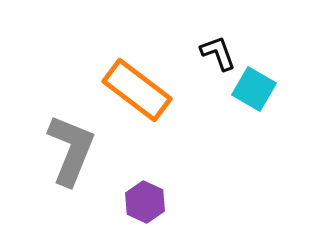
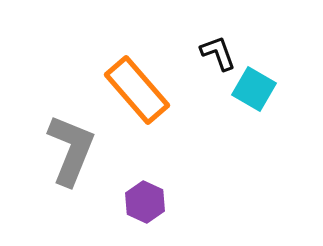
orange rectangle: rotated 12 degrees clockwise
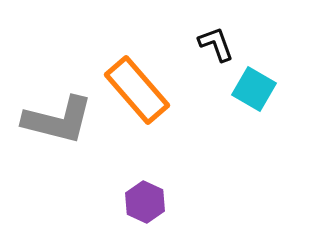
black L-shape: moved 2 px left, 9 px up
gray L-shape: moved 13 px left, 30 px up; rotated 82 degrees clockwise
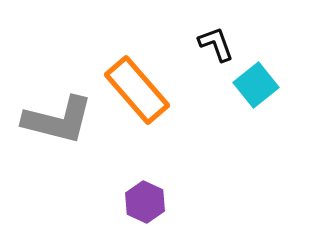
cyan square: moved 2 px right, 4 px up; rotated 21 degrees clockwise
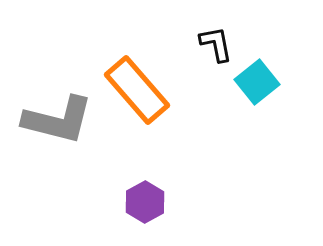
black L-shape: rotated 9 degrees clockwise
cyan square: moved 1 px right, 3 px up
purple hexagon: rotated 6 degrees clockwise
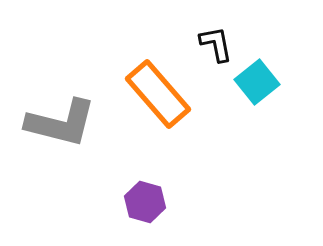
orange rectangle: moved 21 px right, 4 px down
gray L-shape: moved 3 px right, 3 px down
purple hexagon: rotated 15 degrees counterclockwise
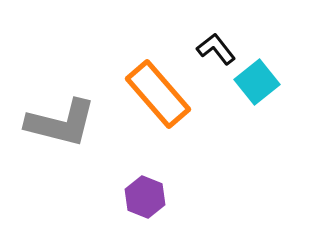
black L-shape: moved 5 px down; rotated 27 degrees counterclockwise
purple hexagon: moved 5 px up; rotated 6 degrees clockwise
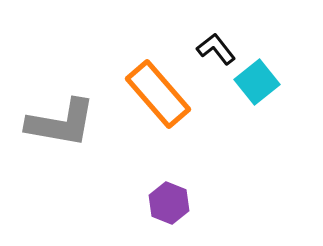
gray L-shape: rotated 4 degrees counterclockwise
purple hexagon: moved 24 px right, 6 px down
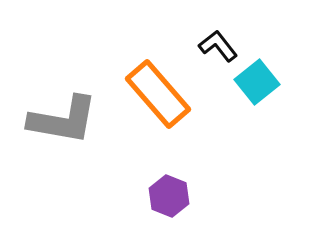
black L-shape: moved 2 px right, 3 px up
gray L-shape: moved 2 px right, 3 px up
purple hexagon: moved 7 px up
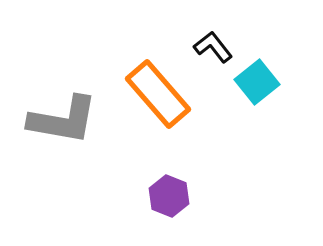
black L-shape: moved 5 px left, 1 px down
